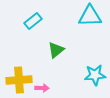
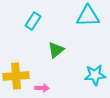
cyan triangle: moved 2 px left
cyan rectangle: rotated 18 degrees counterclockwise
yellow cross: moved 3 px left, 4 px up
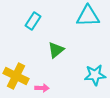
yellow cross: rotated 30 degrees clockwise
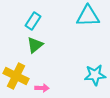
green triangle: moved 21 px left, 5 px up
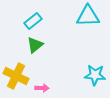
cyan rectangle: rotated 18 degrees clockwise
cyan star: rotated 10 degrees clockwise
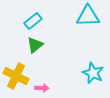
cyan star: moved 2 px left, 2 px up; rotated 20 degrees clockwise
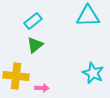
yellow cross: rotated 20 degrees counterclockwise
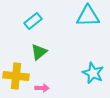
green triangle: moved 4 px right, 7 px down
